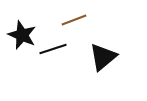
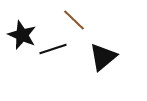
brown line: rotated 65 degrees clockwise
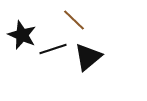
black triangle: moved 15 px left
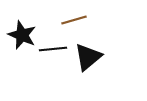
brown line: rotated 60 degrees counterclockwise
black line: rotated 12 degrees clockwise
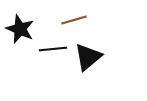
black star: moved 2 px left, 6 px up
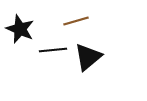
brown line: moved 2 px right, 1 px down
black line: moved 1 px down
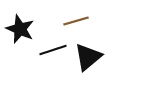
black line: rotated 12 degrees counterclockwise
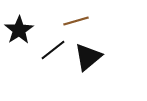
black star: moved 1 px left, 1 px down; rotated 16 degrees clockwise
black line: rotated 20 degrees counterclockwise
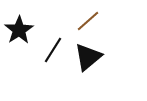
brown line: moved 12 px right; rotated 25 degrees counterclockwise
black line: rotated 20 degrees counterclockwise
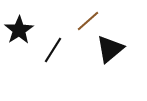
black triangle: moved 22 px right, 8 px up
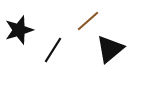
black star: rotated 16 degrees clockwise
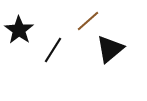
black star: rotated 20 degrees counterclockwise
